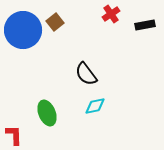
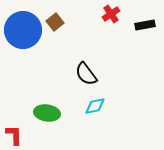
green ellipse: rotated 60 degrees counterclockwise
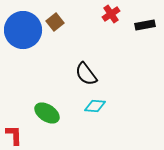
cyan diamond: rotated 15 degrees clockwise
green ellipse: rotated 25 degrees clockwise
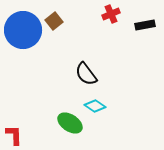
red cross: rotated 12 degrees clockwise
brown square: moved 1 px left, 1 px up
cyan diamond: rotated 30 degrees clockwise
green ellipse: moved 23 px right, 10 px down
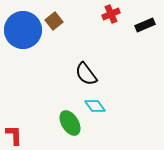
black rectangle: rotated 12 degrees counterclockwise
cyan diamond: rotated 20 degrees clockwise
green ellipse: rotated 25 degrees clockwise
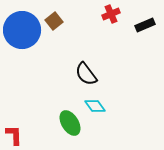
blue circle: moved 1 px left
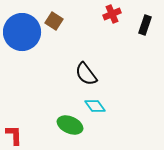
red cross: moved 1 px right
brown square: rotated 18 degrees counterclockwise
black rectangle: rotated 48 degrees counterclockwise
blue circle: moved 2 px down
green ellipse: moved 2 px down; rotated 35 degrees counterclockwise
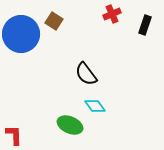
blue circle: moved 1 px left, 2 px down
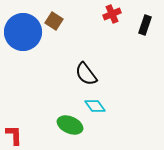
blue circle: moved 2 px right, 2 px up
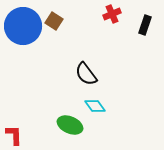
blue circle: moved 6 px up
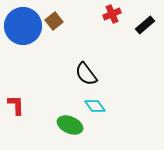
brown square: rotated 18 degrees clockwise
black rectangle: rotated 30 degrees clockwise
red L-shape: moved 2 px right, 30 px up
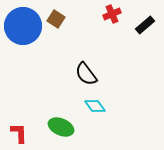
brown square: moved 2 px right, 2 px up; rotated 18 degrees counterclockwise
red L-shape: moved 3 px right, 28 px down
green ellipse: moved 9 px left, 2 px down
